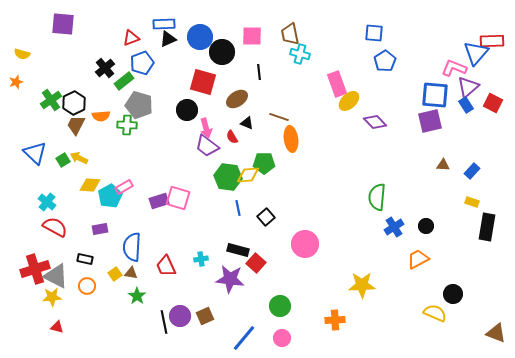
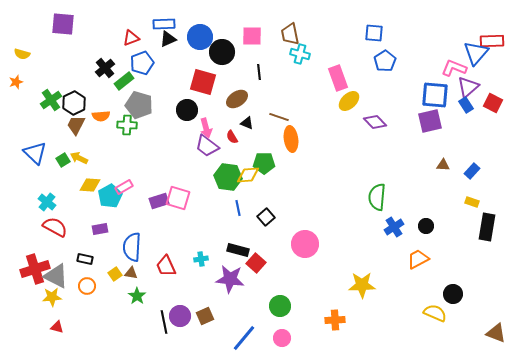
pink rectangle at (337, 84): moved 1 px right, 6 px up
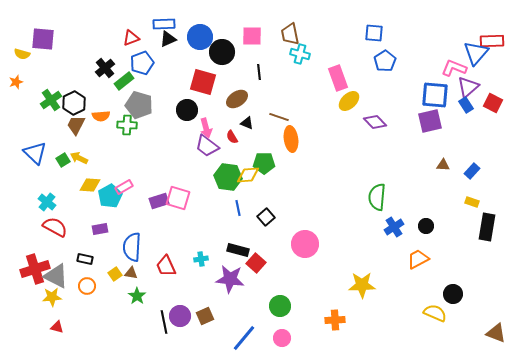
purple square at (63, 24): moved 20 px left, 15 px down
